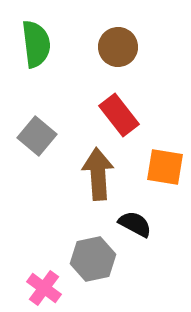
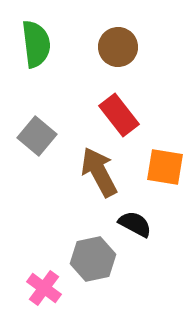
brown arrow: moved 1 px right, 2 px up; rotated 24 degrees counterclockwise
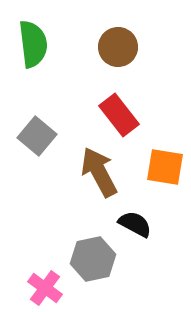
green semicircle: moved 3 px left
pink cross: moved 1 px right
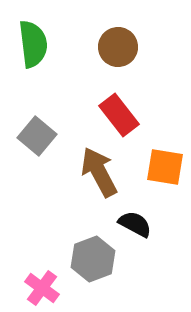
gray hexagon: rotated 9 degrees counterclockwise
pink cross: moved 3 px left
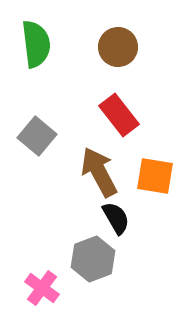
green semicircle: moved 3 px right
orange square: moved 10 px left, 9 px down
black semicircle: moved 19 px left, 6 px up; rotated 32 degrees clockwise
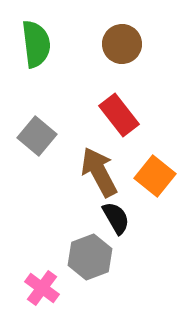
brown circle: moved 4 px right, 3 px up
orange square: rotated 30 degrees clockwise
gray hexagon: moved 3 px left, 2 px up
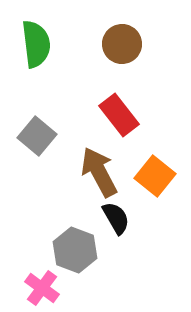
gray hexagon: moved 15 px left, 7 px up; rotated 18 degrees counterclockwise
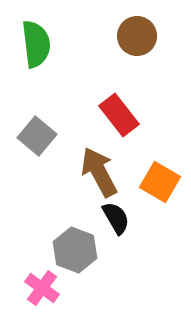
brown circle: moved 15 px right, 8 px up
orange square: moved 5 px right, 6 px down; rotated 9 degrees counterclockwise
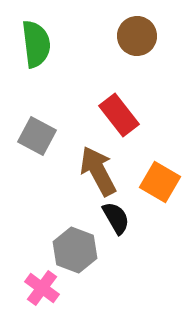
gray square: rotated 12 degrees counterclockwise
brown arrow: moved 1 px left, 1 px up
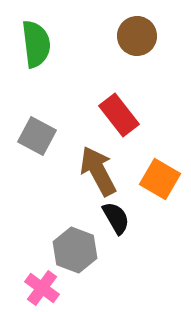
orange square: moved 3 px up
